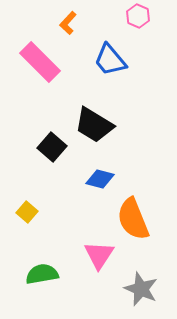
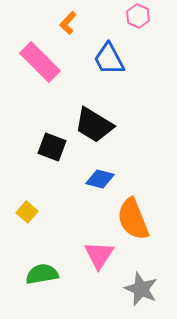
blue trapezoid: moved 1 px left, 1 px up; rotated 12 degrees clockwise
black square: rotated 20 degrees counterclockwise
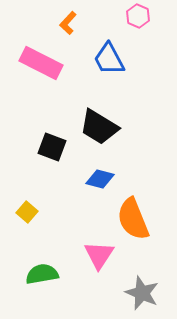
pink rectangle: moved 1 px right, 1 px down; rotated 18 degrees counterclockwise
black trapezoid: moved 5 px right, 2 px down
gray star: moved 1 px right, 4 px down
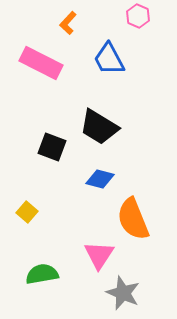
gray star: moved 19 px left
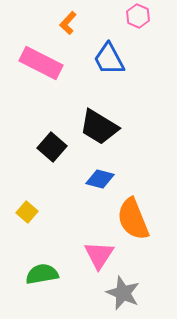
black square: rotated 20 degrees clockwise
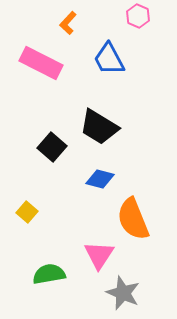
green semicircle: moved 7 px right
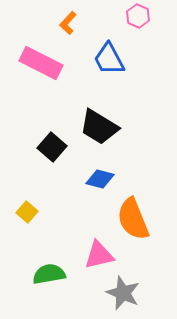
pink triangle: rotated 44 degrees clockwise
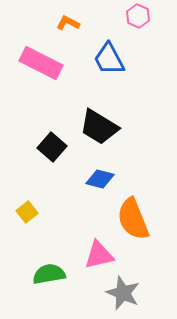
orange L-shape: rotated 75 degrees clockwise
yellow square: rotated 10 degrees clockwise
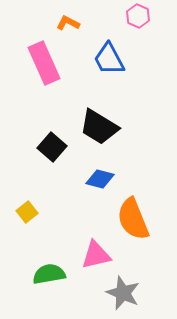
pink rectangle: moved 3 px right; rotated 39 degrees clockwise
pink triangle: moved 3 px left
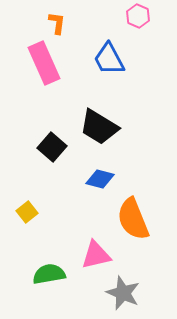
orange L-shape: moved 11 px left; rotated 70 degrees clockwise
